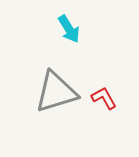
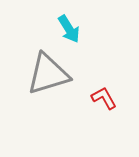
gray triangle: moved 8 px left, 18 px up
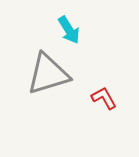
cyan arrow: moved 1 px down
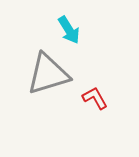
red L-shape: moved 9 px left
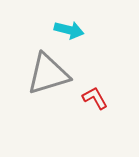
cyan arrow: rotated 44 degrees counterclockwise
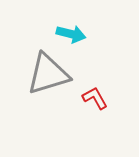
cyan arrow: moved 2 px right, 4 px down
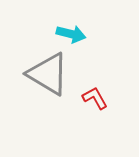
gray triangle: rotated 48 degrees clockwise
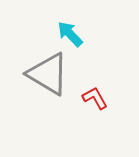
cyan arrow: moved 1 px left; rotated 148 degrees counterclockwise
